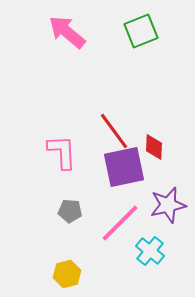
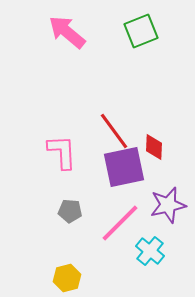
yellow hexagon: moved 4 px down
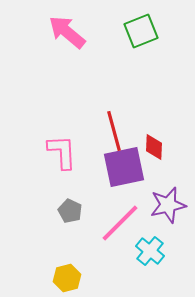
red line: rotated 21 degrees clockwise
gray pentagon: rotated 20 degrees clockwise
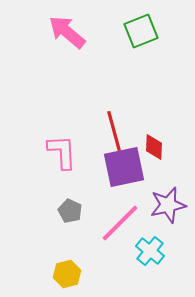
yellow hexagon: moved 4 px up
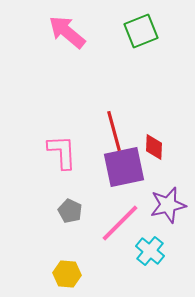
yellow hexagon: rotated 20 degrees clockwise
